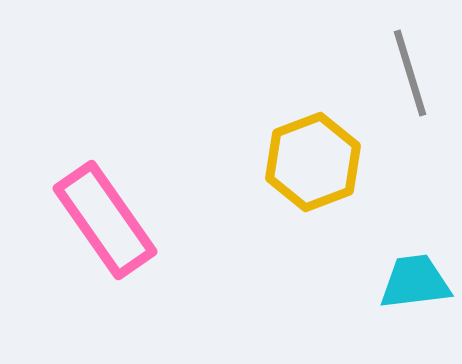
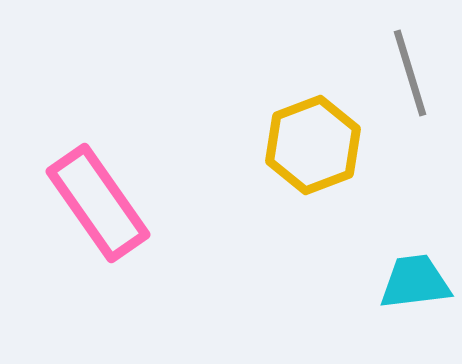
yellow hexagon: moved 17 px up
pink rectangle: moved 7 px left, 17 px up
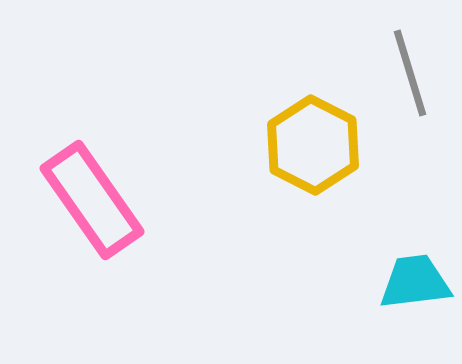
yellow hexagon: rotated 12 degrees counterclockwise
pink rectangle: moved 6 px left, 3 px up
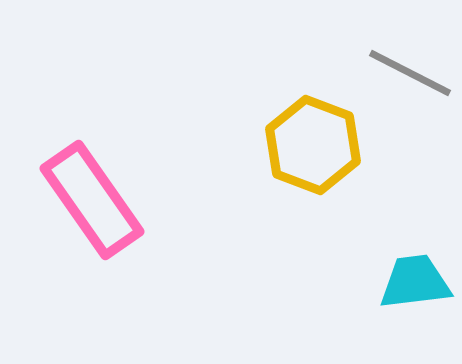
gray line: rotated 46 degrees counterclockwise
yellow hexagon: rotated 6 degrees counterclockwise
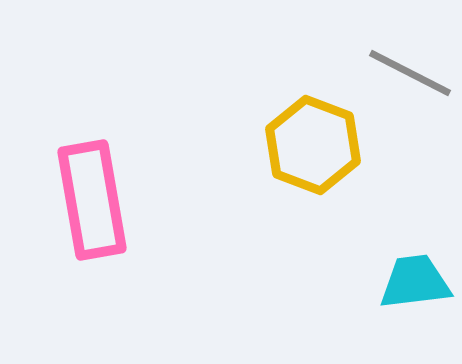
pink rectangle: rotated 25 degrees clockwise
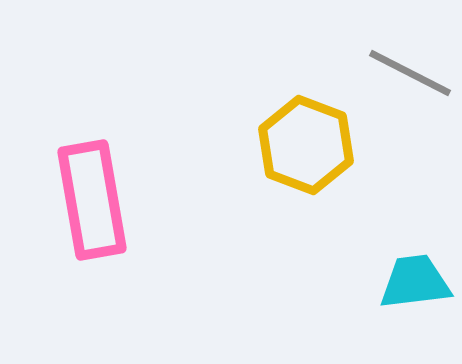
yellow hexagon: moved 7 px left
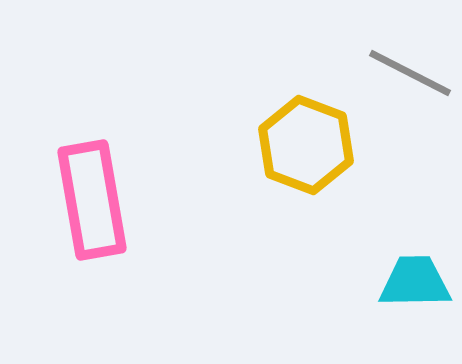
cyan trapezoid: rotated 6 degrees clockwise
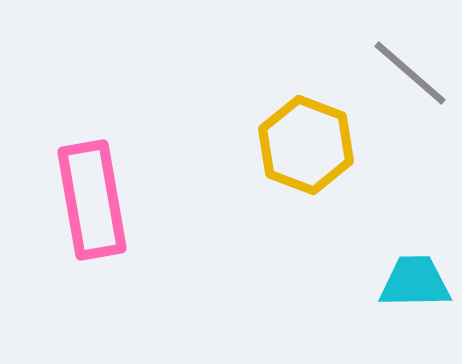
gray line: rotated 14 degrees clockwise
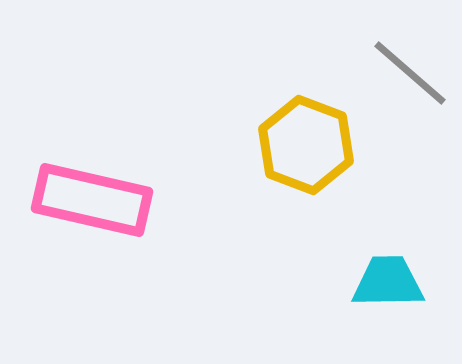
pink rectangle: rotated 67 degrees counterclockwise
cyan trapezoid: moved 27 px left
